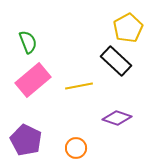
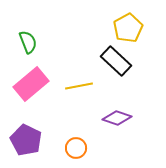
pink rectangle: moved 2 px left, 4 px down
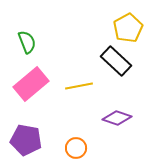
green semicircle: moved 1 px left
purple pentagon: rotated 16 degrees counterclockwise
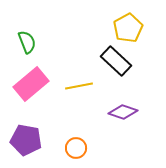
purple diamond: moved 6 px right, 6 px up
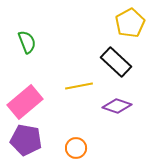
yellow pentagon: moved 2 px right, 5 px up
black rectangle: moved 1 px down
pink rectangle: moved 6 px left, 18 px down
purple diamond: moved 6 px left, 6 px up
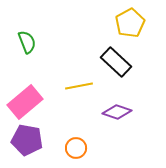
purple diamond: moved 6 px down
purple pentagon: moved 1 px right
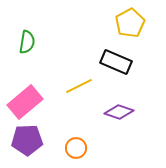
green semicircle: rotated 30 degrees clockwise
black rectangle: rotated 20 degrees counterclockwise
yellow line: rotated 16 degrees counterclockwise
purple diamond: moved 2 px right
purple pentagon: rotated 12 degrees counterclockwise
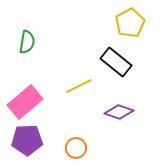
black rectangle: rotated 16 degrees clockwise
